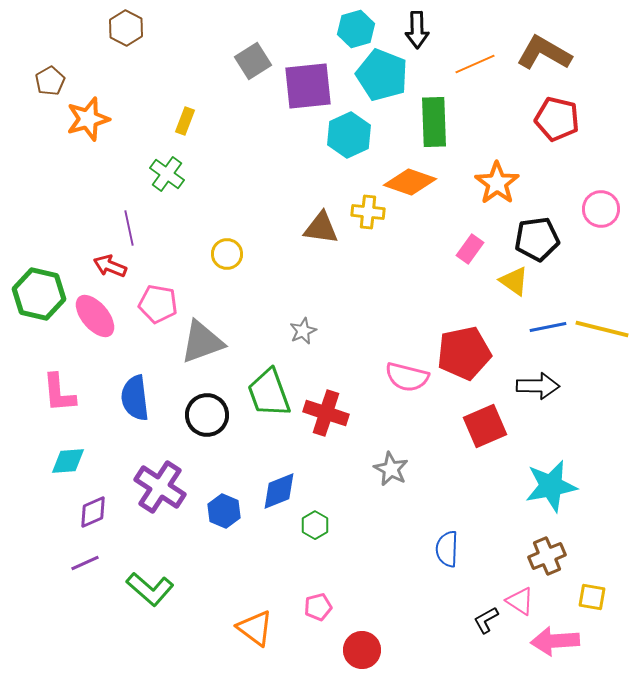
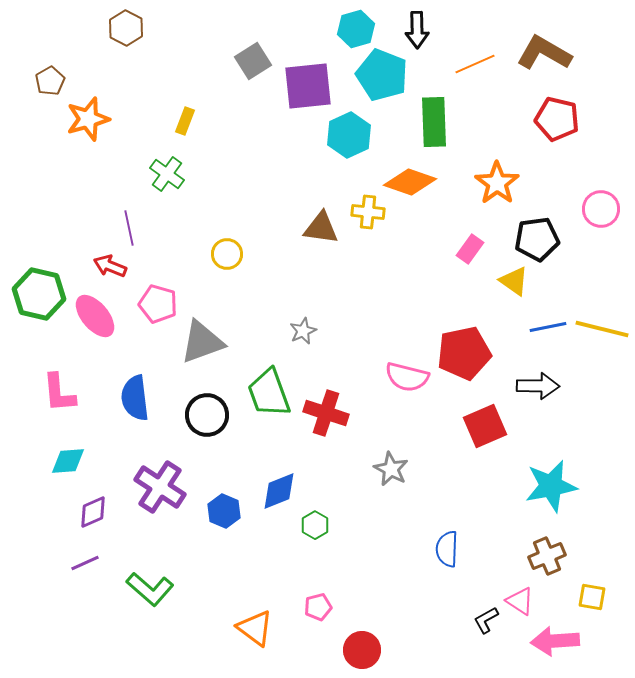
pink pentagon at (158, 304): rotated 6 degrees clockwise
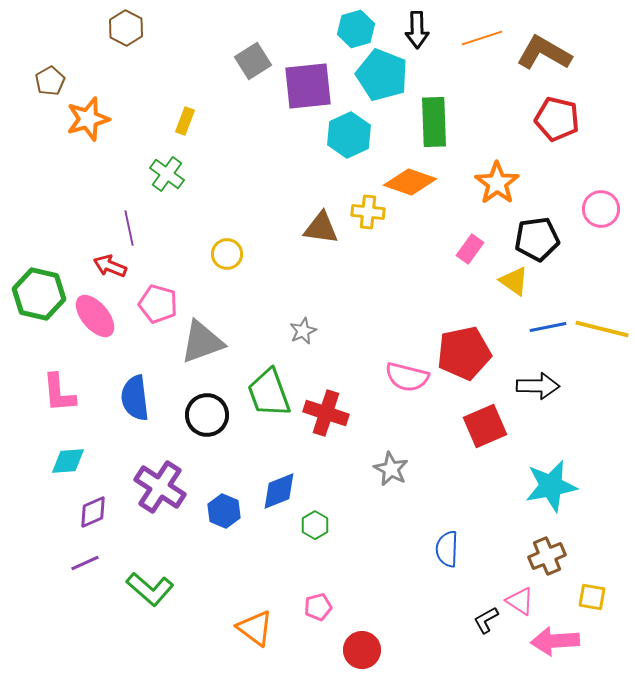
orange line at (475, 64): moved 7 px right, 26 px up; rotated 6 degrees clockwise
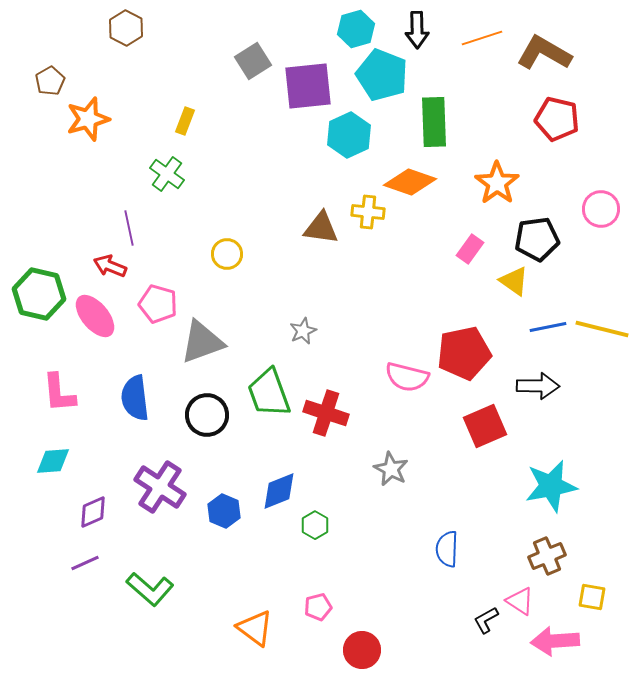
cyan diamond at (68, 461): moved 15 px left
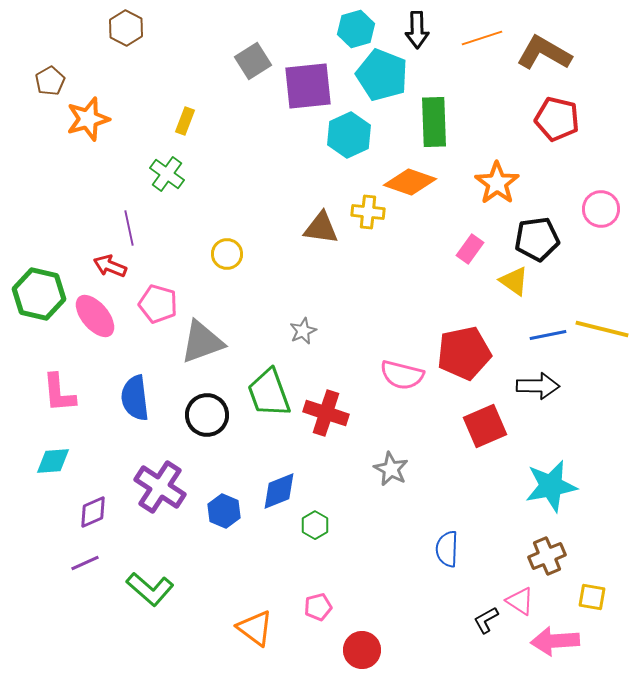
blue line at (548, 327): moved 8 px down
pink semicircle at (407, 377): moved 5 px left, 2 px up
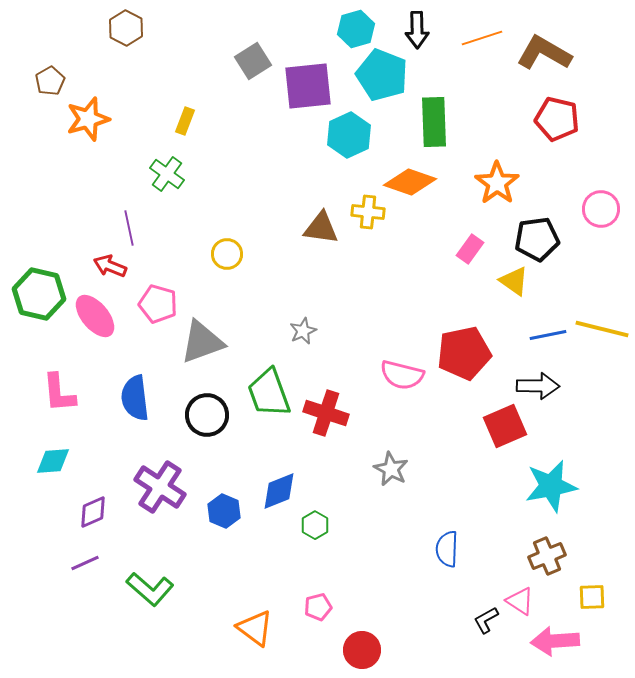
red square at (485, 426): moved 20 px right
yellow square at (592, 597): rotated 12 degrees counterclockwise
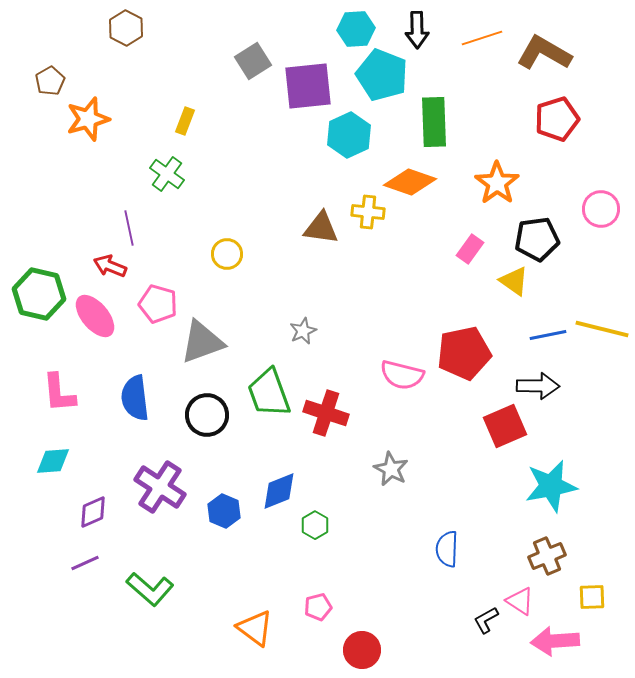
cyan hexagon at (356, 29): rotated 12 degrees clockwise
red pentagon at (557, 119): rotated 30 degrees counterclockwise
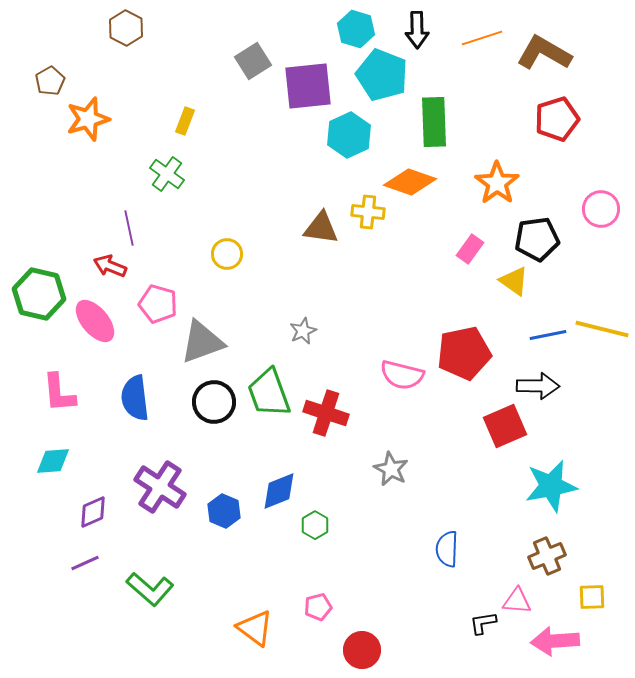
cyan hexagon at (356, 29): rotated 21 degrees clockwise
pink ellipse at (95, 316): moved 5 px down
black circle at (207, 415): moved 7 px right, 13 px up
pink triangle at (520, 601): moved 3 px left; rotated 28 degrees counterclockwise
black L-shape at (486, 620): moved 3 px left, 3 px down; rotated 20 degrees clockwise
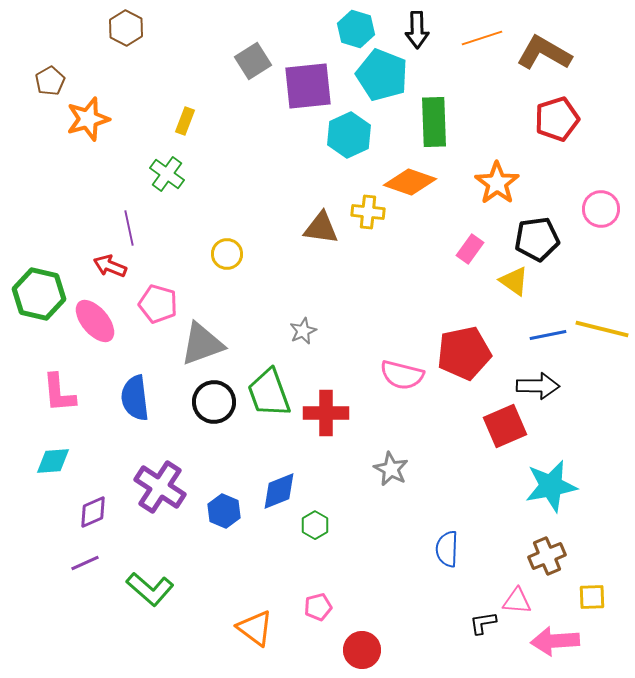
gray triangle at (202, 342): moved 2 px down
red cross at (326, 413): rotated 18 degrees counterclockwise
